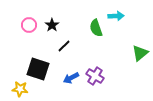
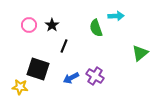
black line: rotated 24 degrees counterclockwise
yellow star: moved 2 px up
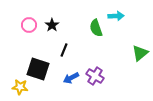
black line: moved 4 px down
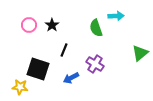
purple cross: moved 12 px up
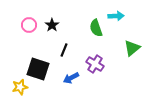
green triangle: moved 8 px left, 5 px up
yellow star: rotated 21 degrees counterclockwise
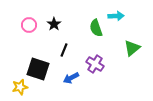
black star: moved 2 px right, 1 px up
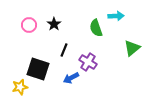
purple cross: moved 7 px left, 2 px up
